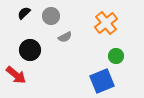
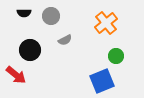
black semicircle: rotated 136 degrees counterclockwise
gray semicircle: moved 3 px down
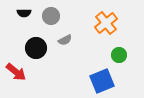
black circle: moved 6 px right, 2 px up
green circle: moved 3 px right, 1 px up
red arrow: moved 3 px up
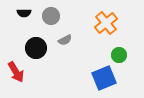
red arrow: rotated 20 degrees clockwise
blue square: moved 2 px right, 3 px up
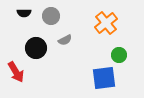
blue square: rotated 15 degrees clockwise
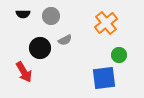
black semicircle: moved 1 px left, 1 px down
black circle: moved 4 px right
red arrow: moved 8 px right
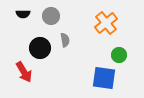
gray semicircle: rotated 72 degrees counterclockwise
blue square: rotated 15 degrees clockwise
